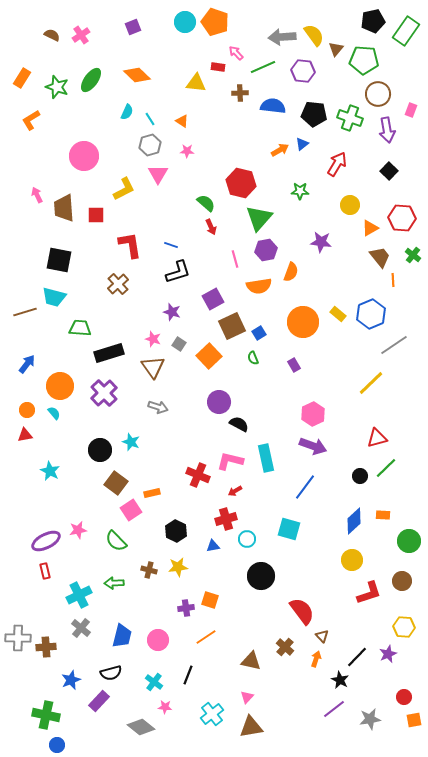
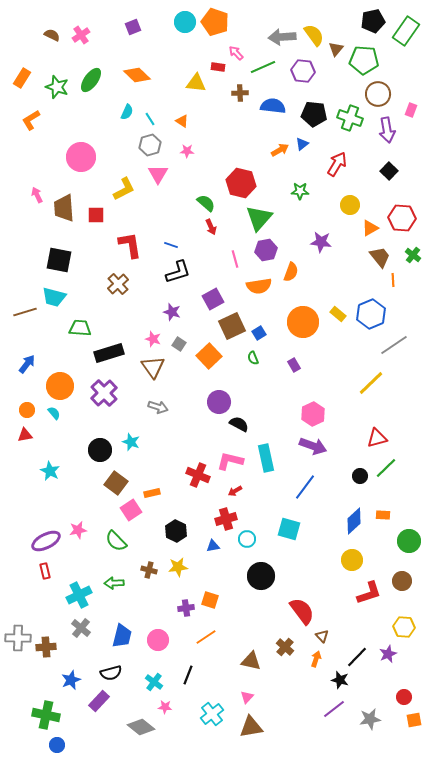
pink circle at (84, 156): moved 3 px left, 1 px down
black star at (340, 680): rotated 12 degrees counterclockwise
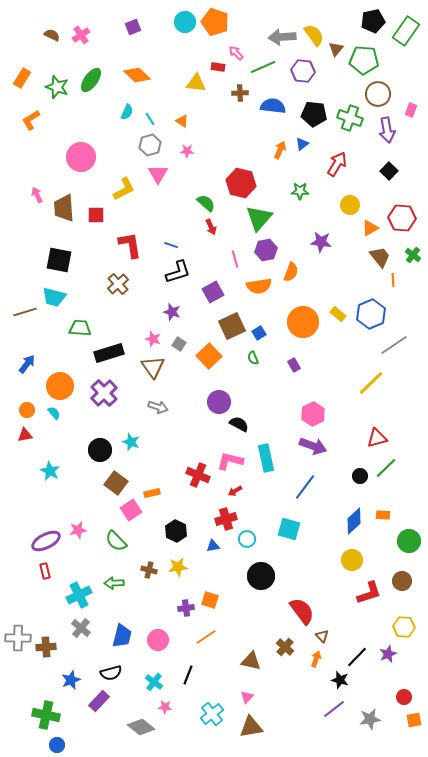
orange arrow at (280, 150): rotated 36 degrees counterclockwise
purple square at (213, 299): moved 7 px up
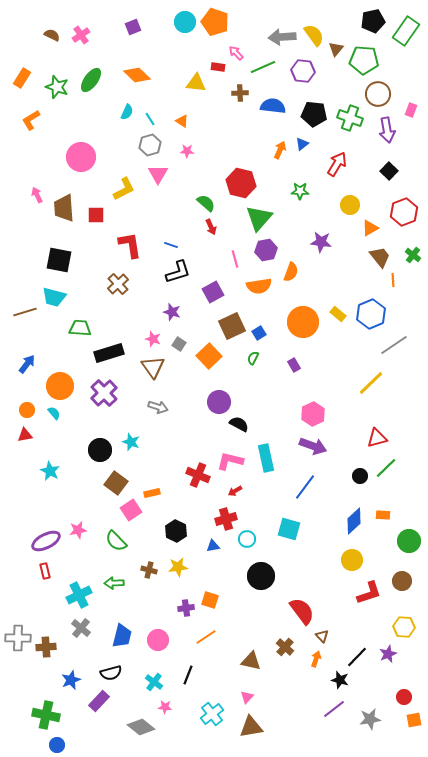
red hexagon at (402, 218): moved 2 px right, 6 px up; rotated 24 degrees counterclockwise
green semicircle at (253, 358): rotated 48 degrees clockwise
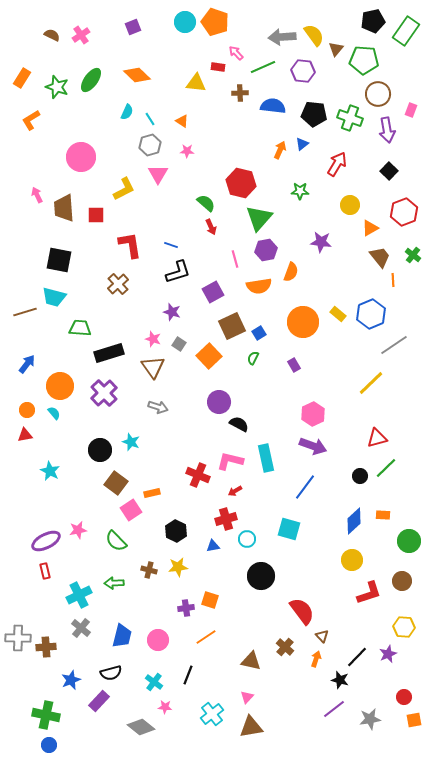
blue circle at (57, 745): moved 8 px left
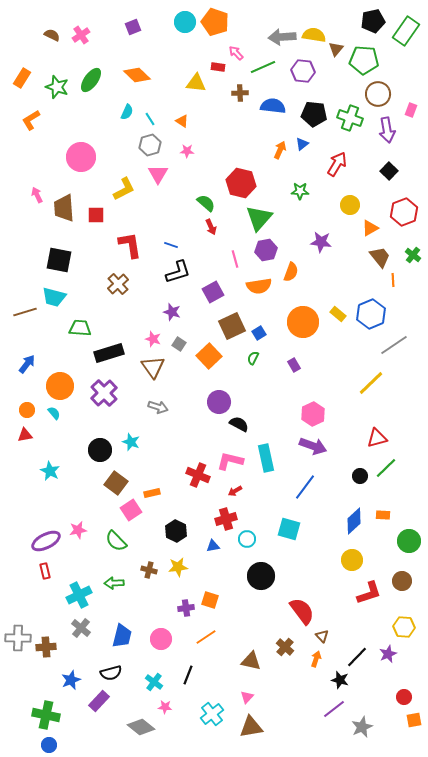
yellow semicircle at (314, 35): rotated 45 degrees counterclockwise
pink circle at (158, 640): moved 3 px right, 1 px up
gray star at (370, 719): moved 8 px left, 8 px down; rotated 15 degrees counterclockwise
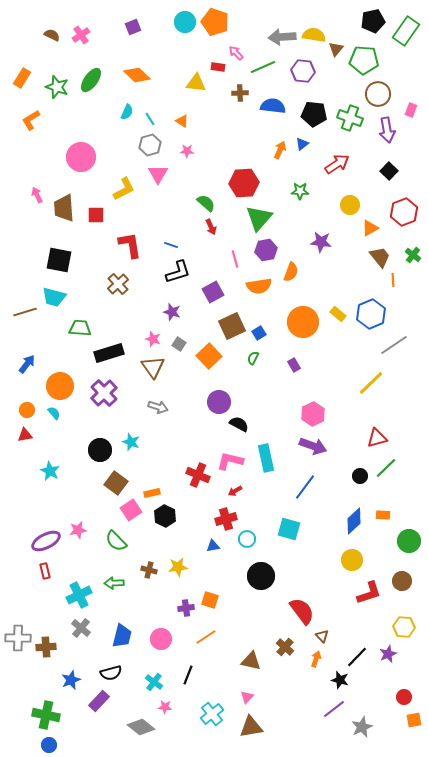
red arrow at (337, 164): rotated 25 degrees clockwise
red hexagon at (241, 183): moved 3 px right; rotated 16 degrees counterclockwise
black hexagon at (176, 531): moved 11 px left, 15 px up
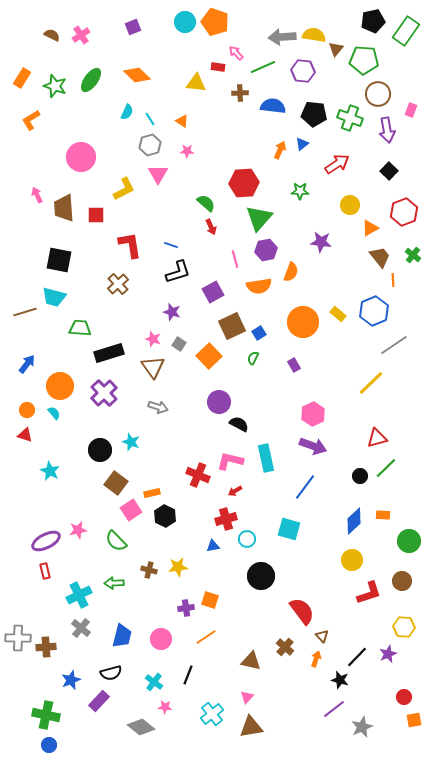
green star at (57, 87): moved 2 px left, 1 px up
blue hexagon at (371, 314): moved 3 px right, 3 px up
red triangle at (25, 435): rotated 28 degrees clockwise
